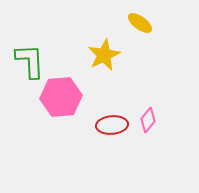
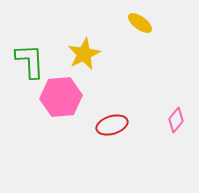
yellow star: moved 20 px left, 1 px up
pink diamond: moved 28 px right
red ellipse: rotated 12 degrees counterclockwise
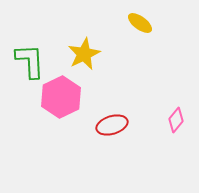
pink hexagon: rotated 21 degrees counterclockwise
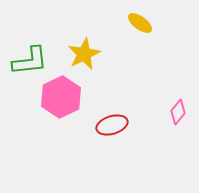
green L-shape: rotated 87 degrees clockwise
pink diamond: moved 2 px right, 8 px up
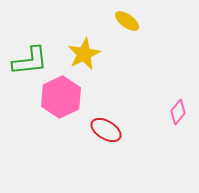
yellow ellipse: moved 13 px left, 2 px up
red ellipse: moved 6 px left, 5 px down; rotated 48 degrees clockwise
